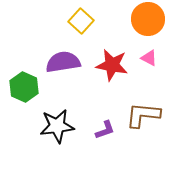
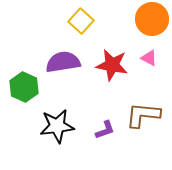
orange circle: moved 4 px right
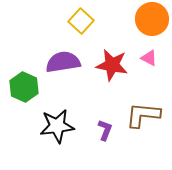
purple L-shape: rotated 50 degrees counterclockwise
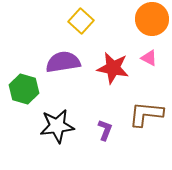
red star: moved 1 px right, 3 px down
green hexagon: moved 2 px down; rotated 8 degrees counterclockwise
brown L-shape: moved 3 px right, 1 px up
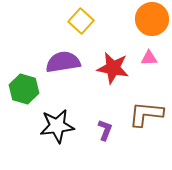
pink triangle: rotated 30 degrees counterclockwise
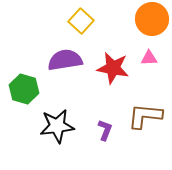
purple semicircle: moved 2 px right, 2 px up
brown L-shape: moved 1 px left, 2 px down
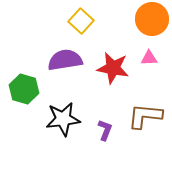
black star: moved 6 px right, 7 px up
